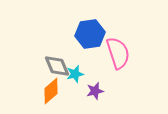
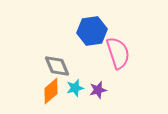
blue hexagon: moved 2 px right, 3 px up
cyan star: moved 14 px down
purple star: moved 3 px right, 1 px up
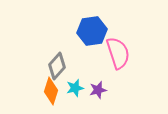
gray diamond: rotated 64 degrees clockwise
orange diamond: rotated 32 degrees counterclockwise
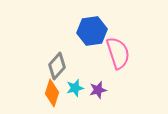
orange diamond: moved 1 px right, 2 px down
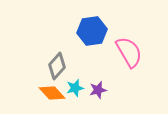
pink semicircle: moved 11 px right, 1 px up; rotated 12 degrees counterclockwise
orange diamond: rotated 60 degrees counterclockwise
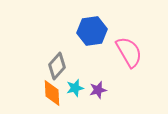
orange diamond: rotated 40 degrees clockwise
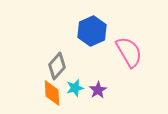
blue hexagon: rotated 16 degrees counterclockwise
purple star: rotated 18 degrees counterclockwise
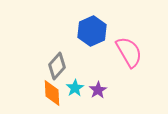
cyan star: rotated 18 degrees counterclockwise
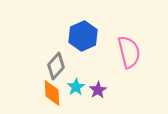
blue hexagon: moved 9 px left, 5 px down
pink semicircle: rotated 16 degrees clockwise
gray diamond: moved 1 px left
cyan star: moved 1 px right, 1 px up
